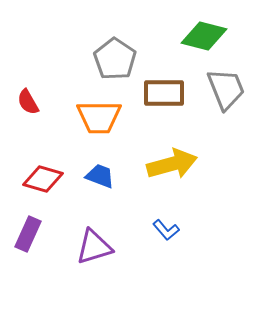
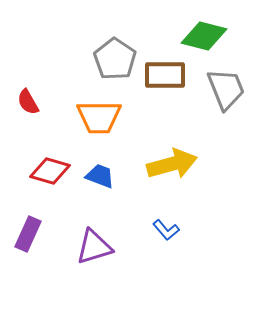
brown rectangle: moved 1 px right, 18 px up
red diamond: moved 7 px right, 8 px up
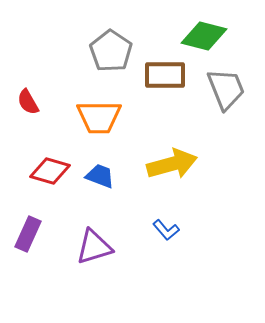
gray pentagon: moved 4 px left, 8 px up
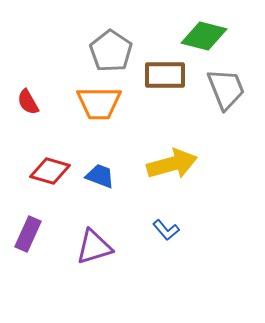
orange trapezoid: moved 14 px up
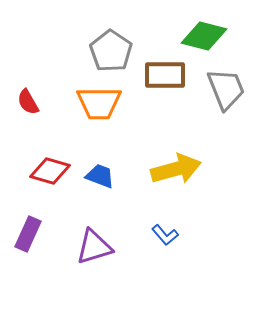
yellow arrow: moved 4 px right, 5 px down
blue L-shape: moved 1 px left, 5 px down
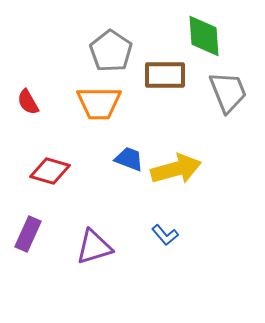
green diamond: rotated 72 degrees clockwise
gray trapezoid: moved 2 px right, 3 px down
blue trapezoid: moved 29 px right, 17 px up
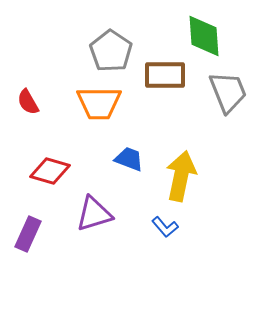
yellow arrow: moved 5 px right, 7 px down; rotated 63 degrees counterclockwise
blue L-shape: moved 8 px up
purple triangle: moved 33 px up
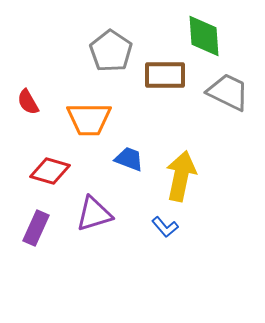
gray trapezoid: rotated 42 degrees counterclockwise
orange trapezoid: moved 10 px left, 16 px down
purple rectangle: moved 8 px right, 6 px up
